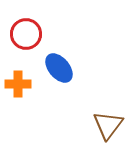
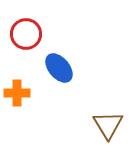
orange cross: moved 1 px left, 9 px down
brown triangle: rotated 8 degrees counterclockwise
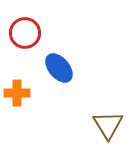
red circle: moved 1 px left, 1 px up
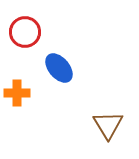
red circle: moved 1 px up
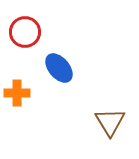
brown triangle: moved 2 px right, 3 px up
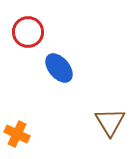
red circle: moved 3 px right
orange cross: moved 41 px down; rotated 25 degrees clockwise
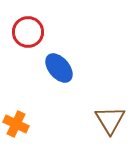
brown triangle: moved 2 px up
orange cross: moved 1 px left, 10 px up
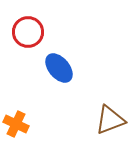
brown triangle: rotated 40 degrees clockwise
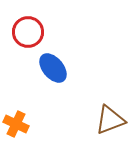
blue ellipse: moved 6 px left
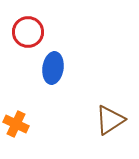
blue ellipse: rotated 48 degrees clockwise
brown triangle: rotated 12 degrees counterclockwise
